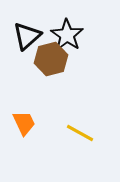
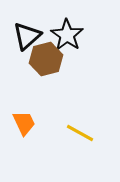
brown hexagon: moved 5 px left
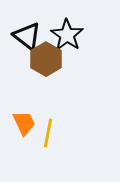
black triangle: rotated 40 degrees counterclockwise
brown hexagon: rotated 16 degrees counterclockwise
yellow line: moved 32 px left; rotated 72 degrees clockwise
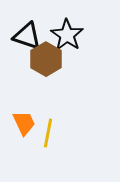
black triangle: rotated 20 degrees counterclockwise
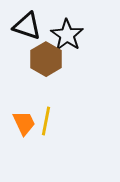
black triangle: moved 10 px up
yellow line: moved 2 px left, 12 px up
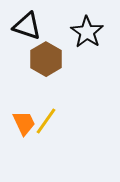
black star: moved 20 px right, 3 px up
yellow line: rotated 24 degrees clockwise
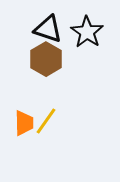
black triangle: moved 21 px right, 3 px down
orange trapezoid: rotated 24 degrees clockwise
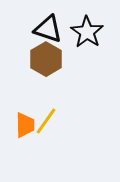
orange trapezoid: moved 1 px right, 2 px down
